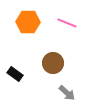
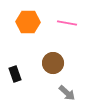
pink line: rotated 12 degrees counterclockwise
black rectangle: rotated 35 degrees clockwise
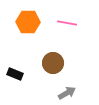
black rectangle: rotated 49 degrees counterclockwise
gray arrow: rotated 72 degrees counterclockwise
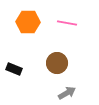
brown circle: moved 4 px right
black rectangle: moved 1 px left, 5 px up
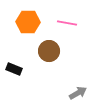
brown circle: moved 8 px left, 12 px up
gray arrow: moved 11 px right
